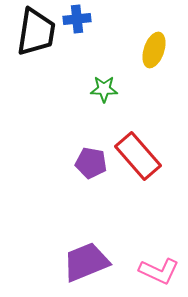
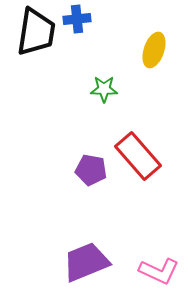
purple pentagon: moved 7 px down
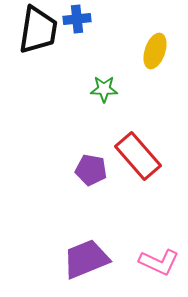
black trapezoid: moved 2 px right, 2 px up
yellow ellipse: moved 1 px right, 1 px down
purple trapezoid: moved 3 px up
pink L-shape: moved 9 px up
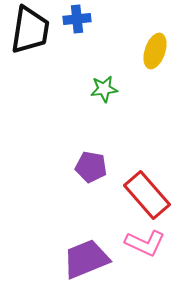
black trapezoid: moved 8 px left
green star: rotated 8 degrees counterclockwise
red rectangle: moved 9 px right, 39 px down
purple pentagon: moved 3 px up
pink L-shape: moved 14 px left, 19 px up
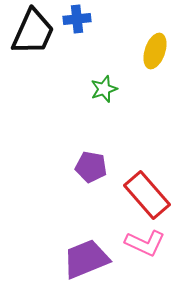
black trapezoid: moved 3 px right, 2 px down; rotated 15 degrees clockwise
green star: rotated 12 degrees counterclockwise
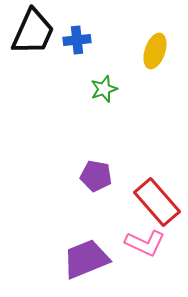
blue cross: moved 21 px down
purple pentagon: moved 5 px right, 9 px down
red rectangle: moved 10 px right, 7 px down
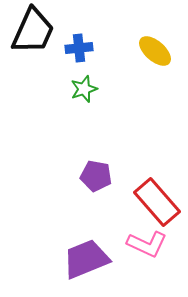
black trapezoid: moved 1 px up
blue cross: moved 2 px right, 8 px down
yellow ellipse: rotated 68 degrees counterclockwise
green star: moved 20 px left
pink L-shape: moved 2 px right, 1 px down
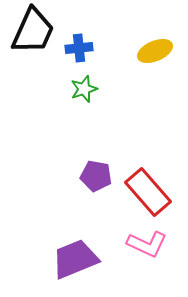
yellow ellipse: rotated 64 degrees counterclockwise
red rectangle: moved 9 px left, 10 px up
purple trapezoid: moved 11 px left
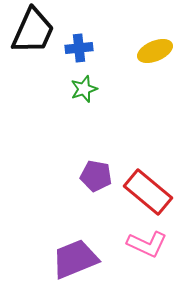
red rectangle: rotated 9 degrees counterclockwise
